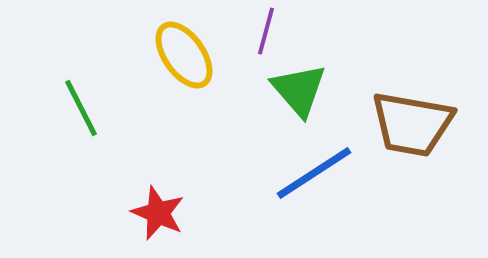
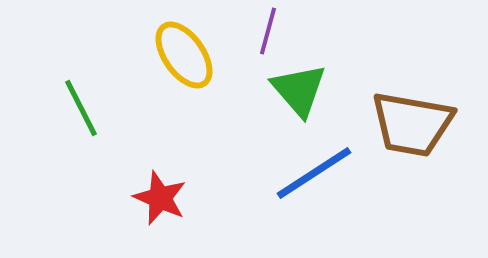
purple line: moved 2 px right
red star: moved 2 px right, 15 px up
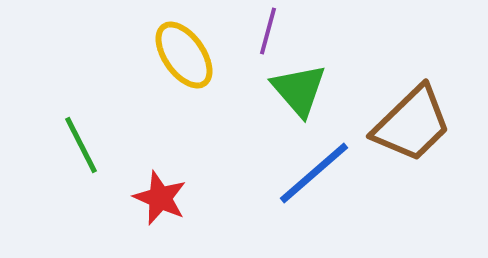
green line: moved 37 px down
brown trapezoid: rotated 54 degrees counterclockwise
blue line: rotated 8 degrees counterclockwise
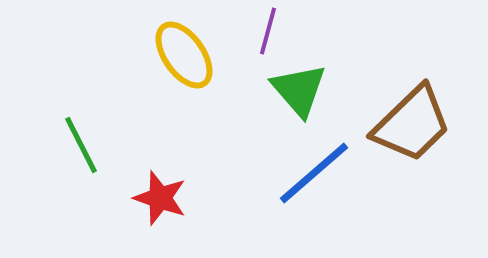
red star: rotated 4 degrees counterclockwise
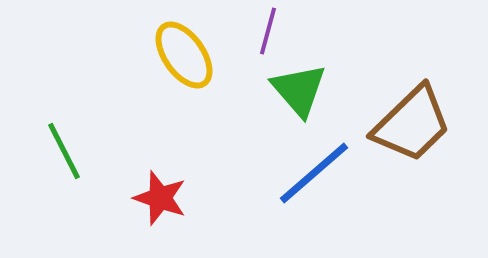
green line: moved 17 px left, 6 px down
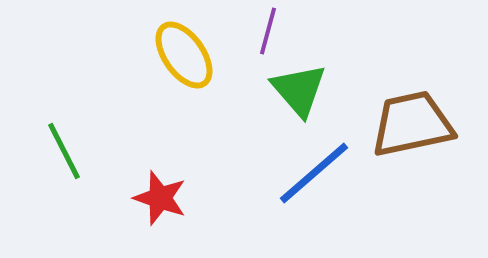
brown trapezoid: rotated 148 degrees counterclockwise
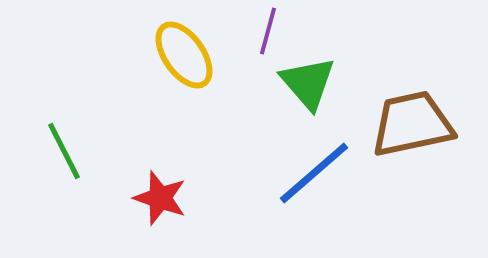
green triangle: moved 9 px right, 7 px up
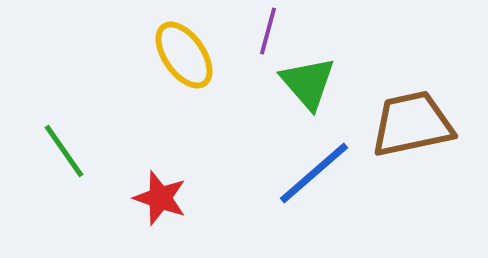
green line: rotated 8 degrees counterclockwise
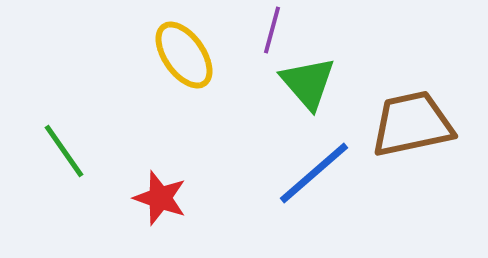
purple line: moved 4 px right, 1 px up
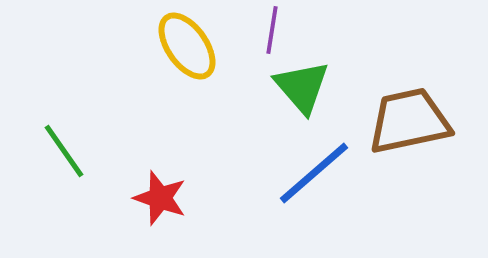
purple line: rotated 6 degrees counterclockwise
yellow ellipse: moved 3 px right, 9 px up
green triangle: moved 6 px left, 4 px down
brown trapezoid: moved 3 px left, 3 px up
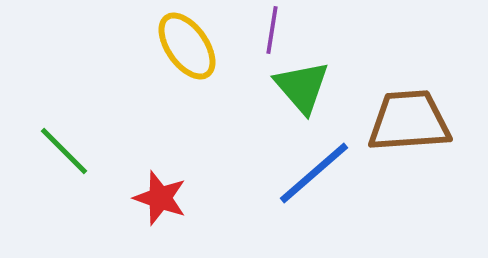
brown trapezoid: rotated 8 degrees clockwise
green line: rotated 10 degrees counterclockwise
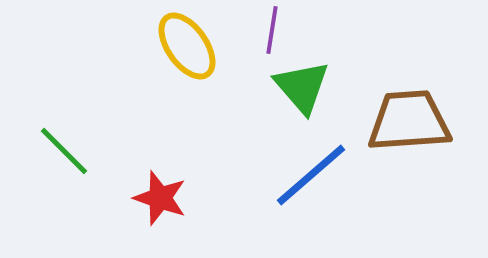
blue line: moved 3 px left, 2 px down
